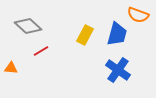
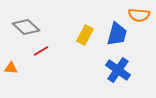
orange semicircle: moved 1 px right; rotated 15 degrees counterclockwise
gray diamond: moved 2 px left, 1 px down
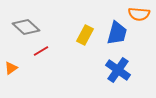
orange semicircle: moved 1 px up
blue trapezoid: moved 1 px up
orange triangle: rotated 40 degrees counterclockwise
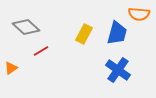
yellow rectangle: moved 1 px left, 1 px up
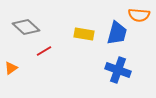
orange semicircle: moved 1 px down
yellow rectangle: rotated 72 degrees clockwise
red line: moved 3 px right
blue cross: rotated 15 degrees counterclockwise
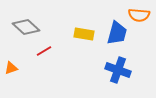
orange triangle: rotated 16 degrees clockwise
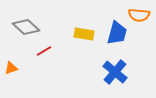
blue cross: moved 3 px left, 2 px down; rotated 20 degrees clockwise
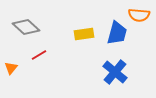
yellow rectangle: rotated 18 degrees counterclockwise
red line: moved 5 px left, 4 px down
orange triangle: rotated 32 degrees counterclockwise
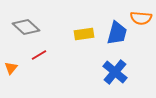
orange semicircle: moved 2 px right, 3 px down
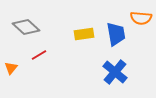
blue trapezoid: moved 1 px left, 1 px down; rotated 25 degrees counterclockwise
